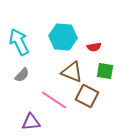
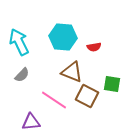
green square: moved 7 px right, 13 px down
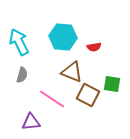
gray semicircle: rotated 28 degrees counterclockwise
brown square: moved 1 px right, 1 px up
pink line: moved 2 px left, 1 px up
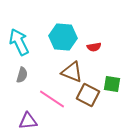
purple triangle: moved 3 px left, 1 px up
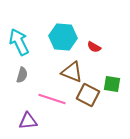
red semicircle: rotated 40 degrees clockwise
pink line: rotated 16 degrees counterclockwise
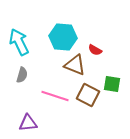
red semicircle: moved 1 px right, 3 px down
brown triangle: moved 3 px right, 7 px up
pink line: moved 3 px right, 3 px up
purple triangle: moved 2 px down
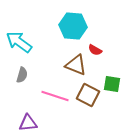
cyan hexagon: moved 10 px right, 11 px up
cyan arrow: rotated 28 degrees counterclockwise
brown triangle: moved 1 px right
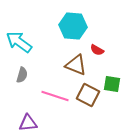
red semicircle: moved 2 px right
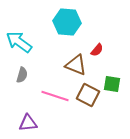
cyan hexagon: moved 6 px left, 4 px up
red semicircle: rotated 80 degrees counterclockwise
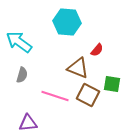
brown triangle: moved 2 px right, 3 px down
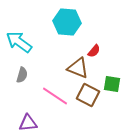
red semicircle: moved 3 px left, 1 px down
pink line: rotated 16 degrees clockwise
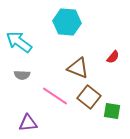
red semicircle: moved 19 px right, 6 px down
gray semicircle: rotated 77 degrees clockwise
green square: moved 27 px down
brown square: moved 1 px right, 2 px down; rotated 10 degrees clockwise
